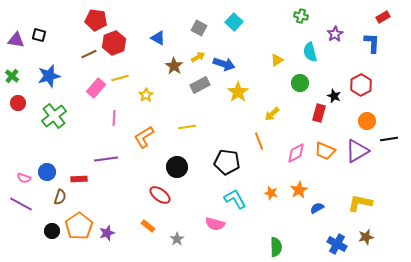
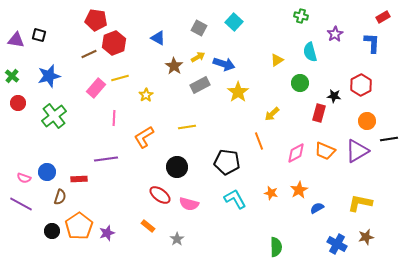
black star at (334, 96): rotated 16 degrees counterclockwise
pink semicircle at (215, 224): moved 26 px left, 20 px up
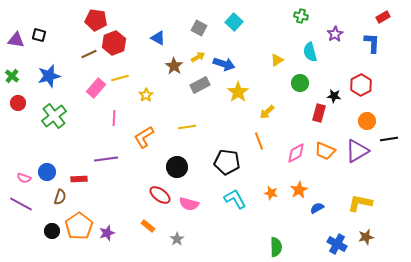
yellow arrow at (272, 114): moved 5 px left, 2 px up
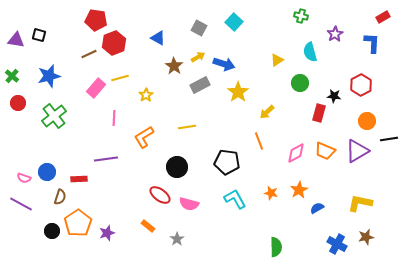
orange pentagon at (79, 226): moved 1 px left, 3 px up
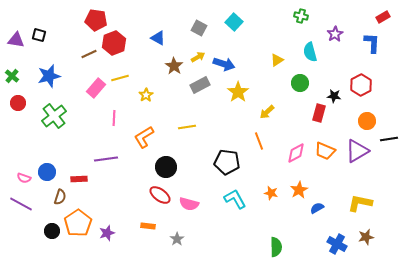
black circle at (177, 167): moved 11 px left
orange rectangle at (148, 226): rotated 32 degrees counterclockwise
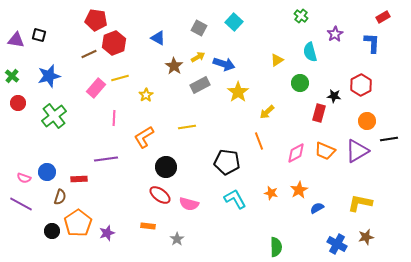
green cross at (301, 16): rotated 24 degrees clockwise
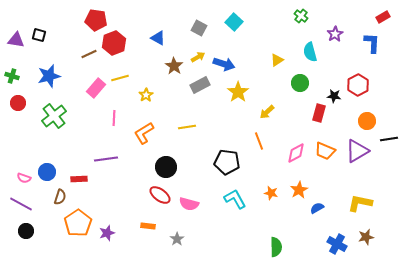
green cross at (12, 76): rotated 24 degrees counterclockwise
red hexagon at (361, 85): moved 3 px left
orange L-shape at (144, 137): moved 4 px up
black circle at (52, 231): moved 26 px left
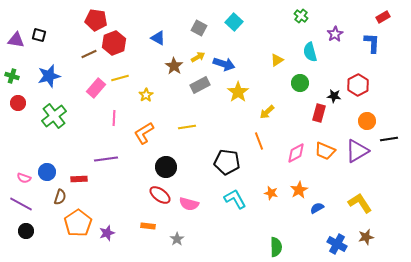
yellow L-shape at (360, 203): rotated 45 degrees clockwise
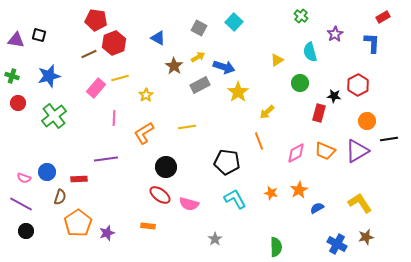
blue arrow at (224, 64): moved 3 px down
gray star at (177, 239): moved 38 px right
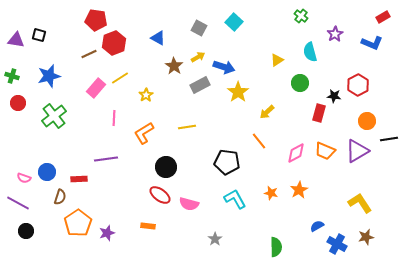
blue L-shape at (372, 43): rotated 110 degrees clockwise
yellow line at (120, 78): rotated 18 degrees counterclockwise
orange line at (259, 141): rotated 18 degrees counterclockwise
purple line at (21, 204): moved 3 px left, 1 px up
blue semicircle at (317, 208): moved 18 px down
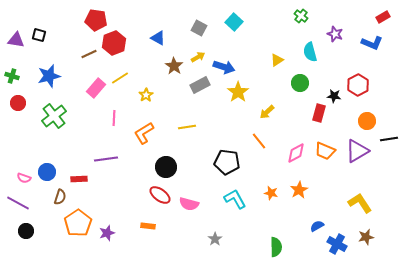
purple star at (335, 34): rotated 21 degrees counterclockwise
